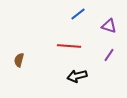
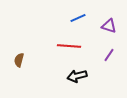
blue line: moved 4 px down; rotated 14 degrees clockwise
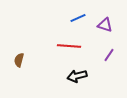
purple triangle: moved 4 px left, 1 px up
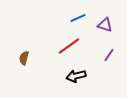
red line: rotated 40 degrees counterclockwise
brown semicircle: moved 5 px right, 2 px up
black arrow: moved 1 px left
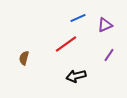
purple triangle: rotated 42 degrees counterclockwise
red line: moved 3 px left, 2 px up
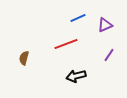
red line: rotated 15 degrees clockwise
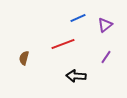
purple triangle: rotated 14 degrees counterclockwise
red line: moved 3 px left
purple line: moved 3 px left, 2 px down
black arrow: rotated 18 degrees clockwise
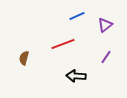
blue line: moved 1 px left, 2 px up
